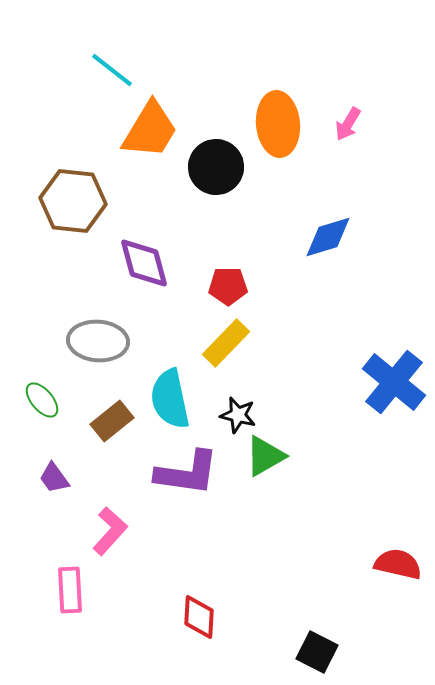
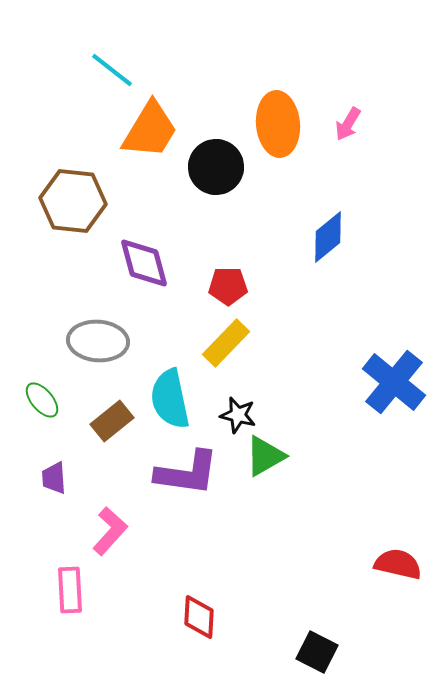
blue diamond: rotated 22 degrees counterclockwise
purple trapezoid: rotated 32 degrees clockwise
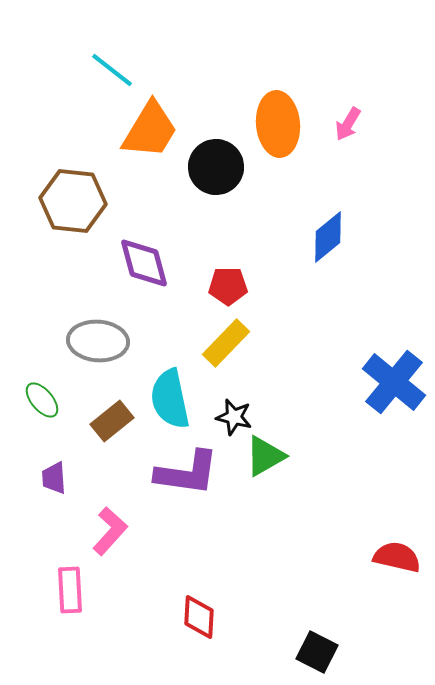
black star: moved 4 px left, 2 px down
red semicircle: moved 1 px left, 7 px up
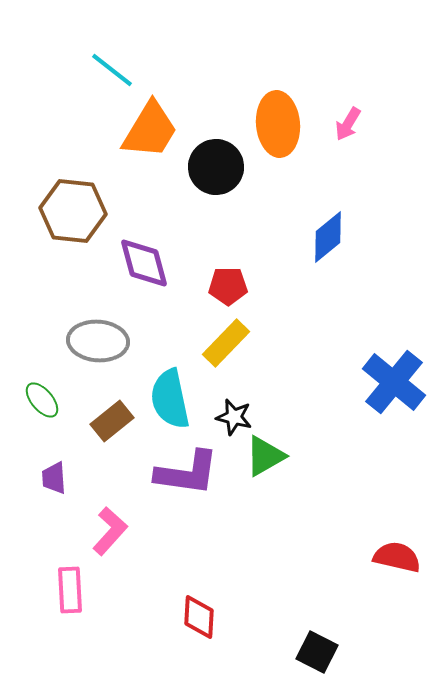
brown hexagon: moved 10 px down
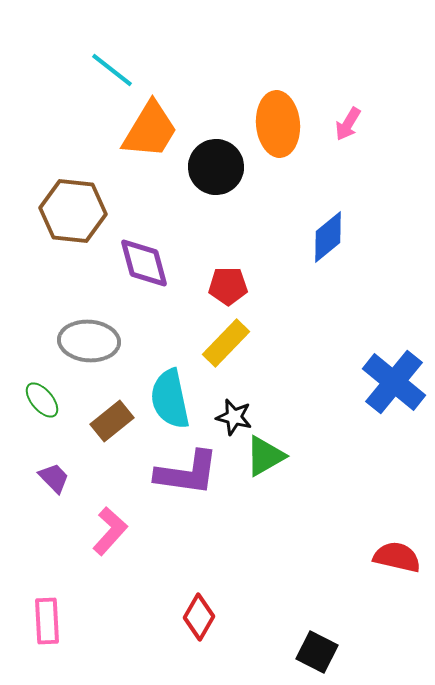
gray ellipse: moved 9 px left
purple trapezoid: rotated 140 degrees clockwise
pink rectangle: moved 23 px left, 31 px down
red diamond: rotated 27 degrees clockwise
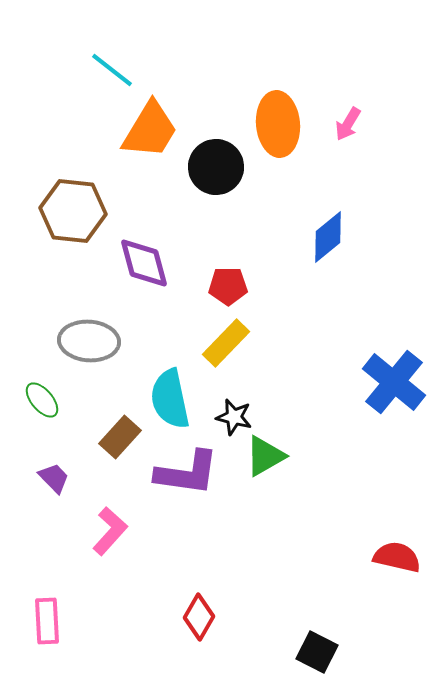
brown rectangle: moved 8 px right, 16 px down; rotated 9 degrees counterclockwise
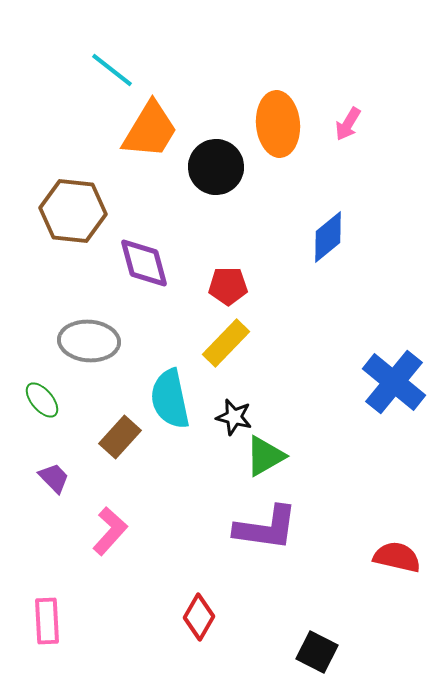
purple L-shape: moved 79 px right, 55 px down
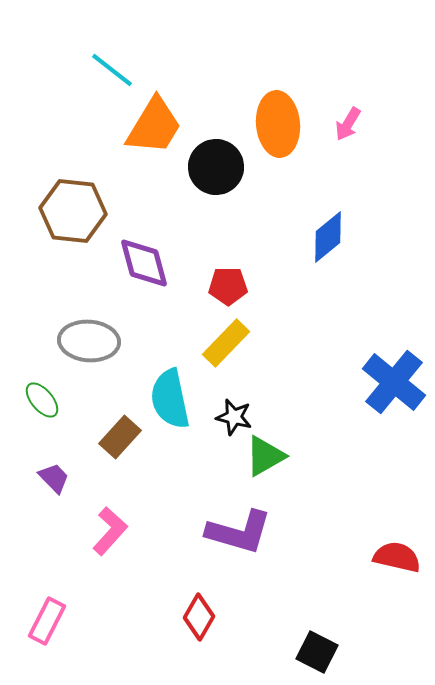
orange trapezoid: moved 4 px right, 4 px up
purple L-shape: moved 27 px left, 4 px down; rotated 8 degrees clockwise
pink rectangle: rotated 30 degrees clockwise
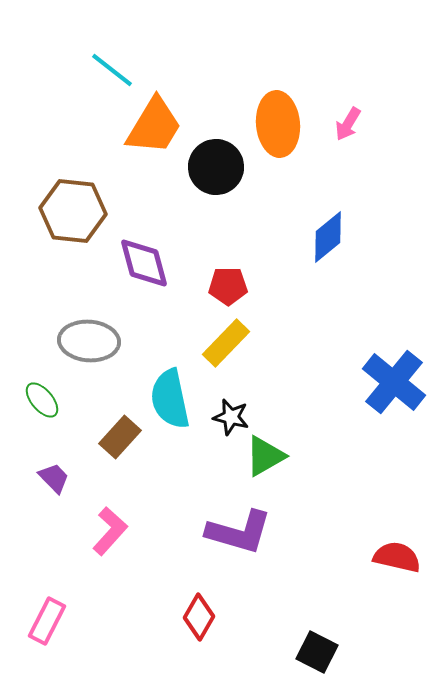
black star: moved 3 px left
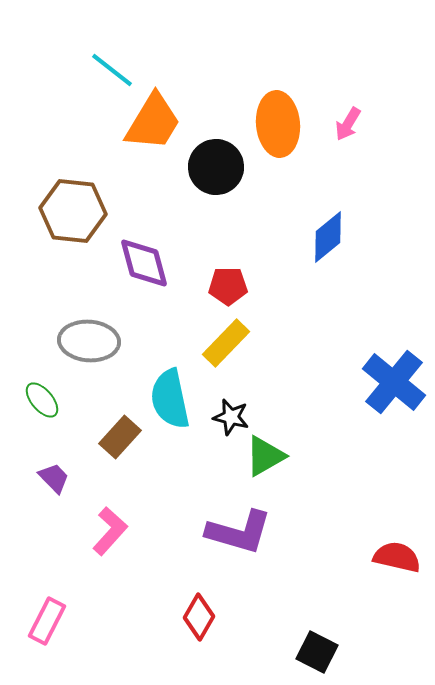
orange trapezoid: moved 1 px left, 4 px up
